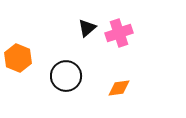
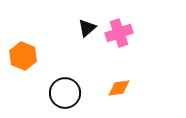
orange hexagon: moved 5 px right, 2 px up
black circle: moved 1 px left, 17 px down
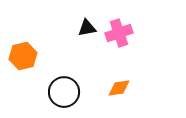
black triangle: rotated 30 degrees clockwise
orange hexagon: rotated 24 degrees clockwise
black circle: moved 1 px left, 1 px up
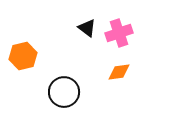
black triangle: rotated 48 degrees clockwise
orange diamond: moved 16 px up
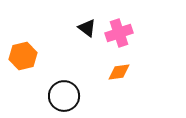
black circle: moved 4 px down
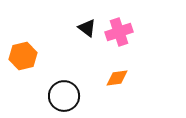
pink cross: moved 1 px up
orange diamond: moved 2 px left, 6 px down
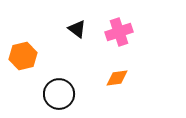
black triangle: moved 10 px left, 1 px down
black circle: moved 5 px left, 2 px up
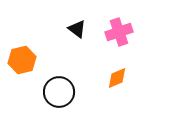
orange hexagon: moved 1 px left, 4 px down
orange diamond: rotated 15 degrees counterclockwise
black circle: moved 2 px up
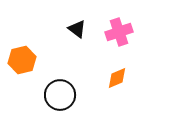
black circle: moved 1 px right, 3 px down
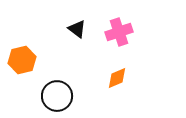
black circle: moved 3 px left, 1 px down
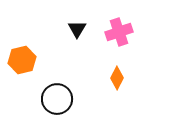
black triangle: rotated 24 degrees clockwise
orange diamond: rotated 40 degrees counterclockwise
black circle: moved 3 px down
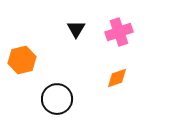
black triangle: moved 1 px left
orange diamond: rotated 45 degrees clockwise
